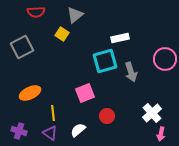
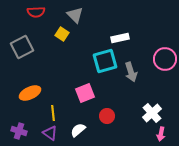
gray triangle: rotated 36 degrees counterclockwise
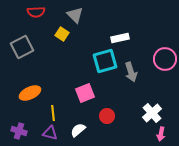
purple triangle: rotated 21 degrees counterclockwise
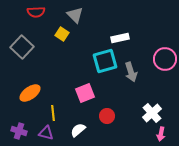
gray square: rotated 20 degrees counterclockwise
orange ellipse: rotated 10 degrees counterclockwise
purple triangle: moved 4 px left
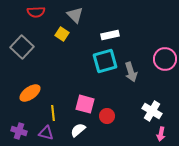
white rectangle: moved 10 px left, 3 px up
pink square: moved 11 px down; rotated 36 degrees clockwise
white cross: moved 2 px up; rotated 18 degrees counterclockwise
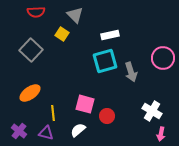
gray square: moved 9 px right, 3 px down
pink circle: moved 2 px left, 1 px up
purple cross: rotated 21 degrees clockwise
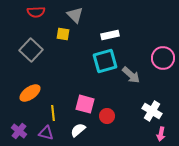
yellow square: moved 1 px right; rotated 24 degrees counterclockwise
gray arrow: moved 3 px down; rotated 30 degrees counterclockwise
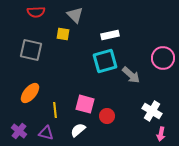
gray square: rotated 30 degrees counterclockwise
orange ellipse: rotated 15 degrees counterclockwise
yellow line: moved 2 px right, 3 px up
